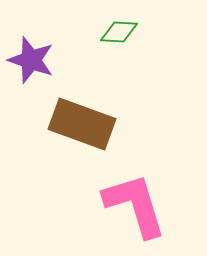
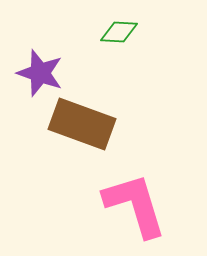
purple star: moved 9 px right, 13 px down
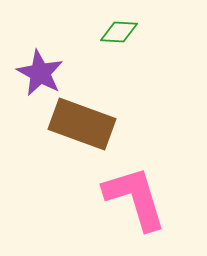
purple star: rotated 9 degrees clockwise
pink L-shape: moved 7 px up
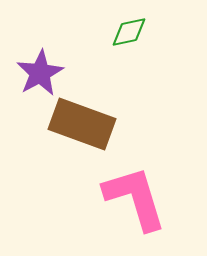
green diamond: moved 10 px right; rotated 15 degrees counterclockwise
purple star: rotated 15 degrees clockwise
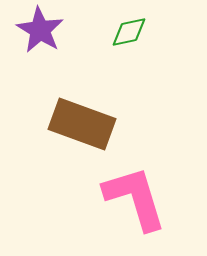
purple star: moved 43 px up; rotated 12 degrees counterclockwise
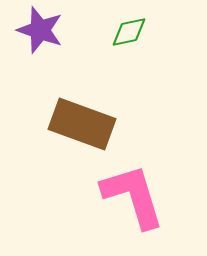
purple star: rotated 12 degrees counterclockwise
pink L-shape: moved 2 px left, 2 px up
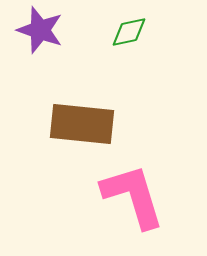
brown rectangle: rotated 14 degrees counterclockwise
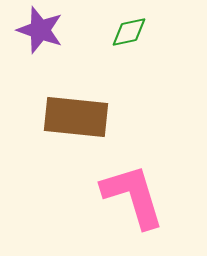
brown rectangle: moved 6 px left, 7 px up
